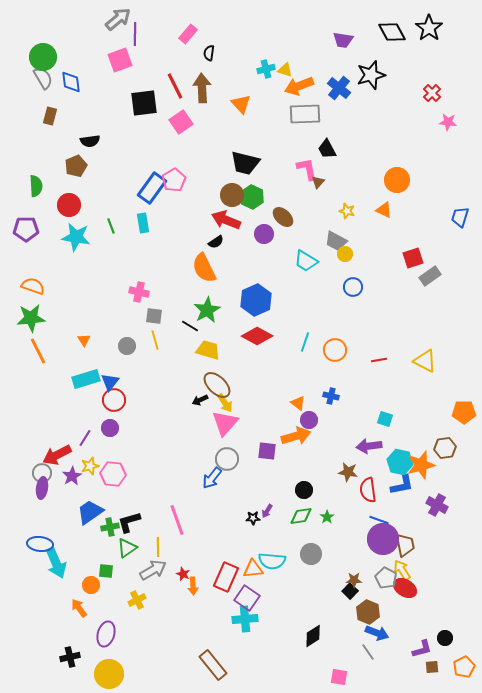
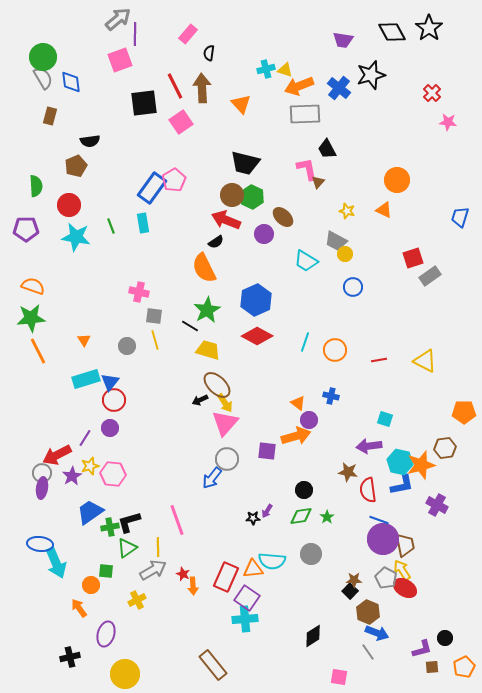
yellow circle at (109, 674): moved 16 px right
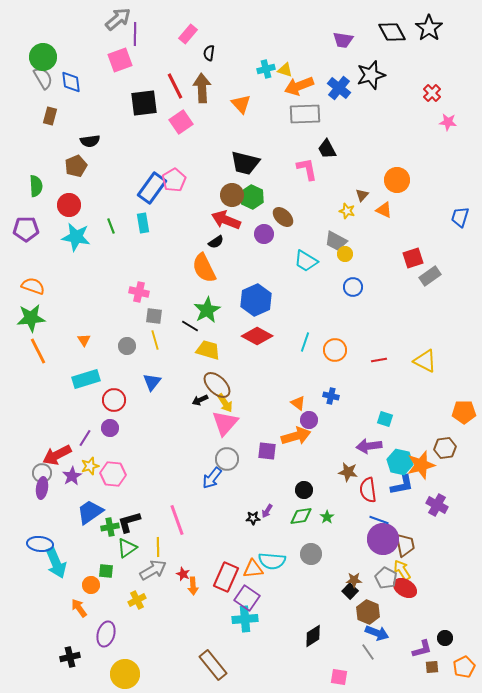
brown triangle at (318, 182): moved 44 px right, 13 px down
blue triangle at (110, 382): moved 42 px right
